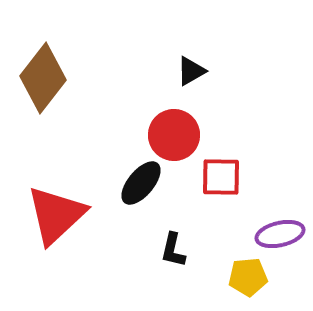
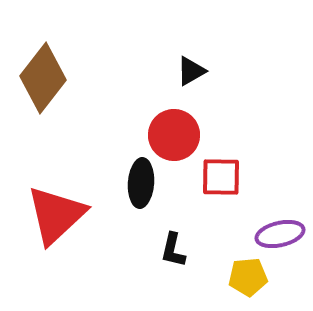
black ellipse: rotated 36 degrees counterclockwise
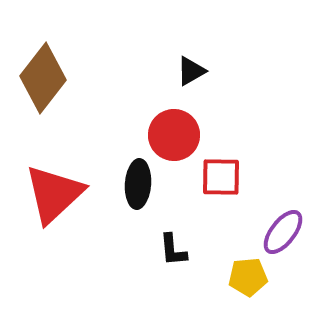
black ellipse: moved 3 px left, 1 px down
red triangle: moved 2 px left, 21 px up
purple ellipse: moved 3 px right, 2 px up; rotated 39 degrees counterclockwise
black L-shape: rotated 18 degrees counterclockwise
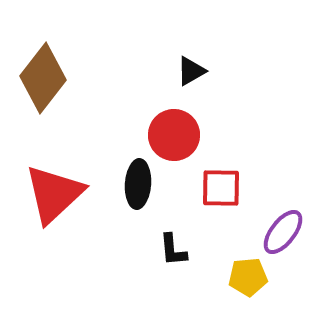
red square: moved 11 px down
